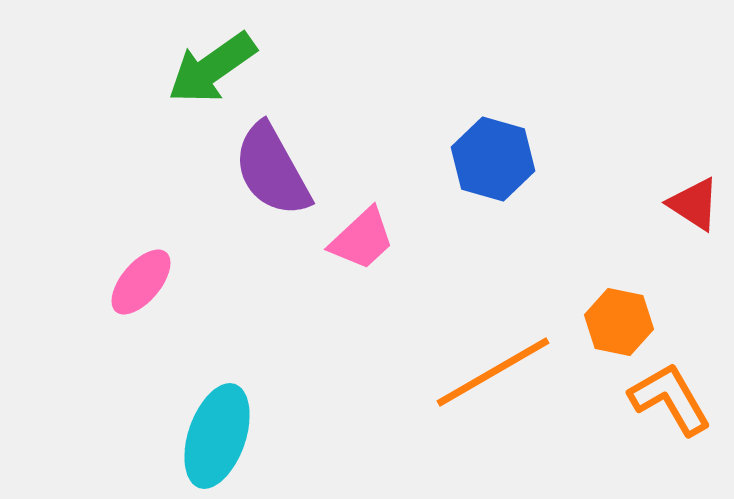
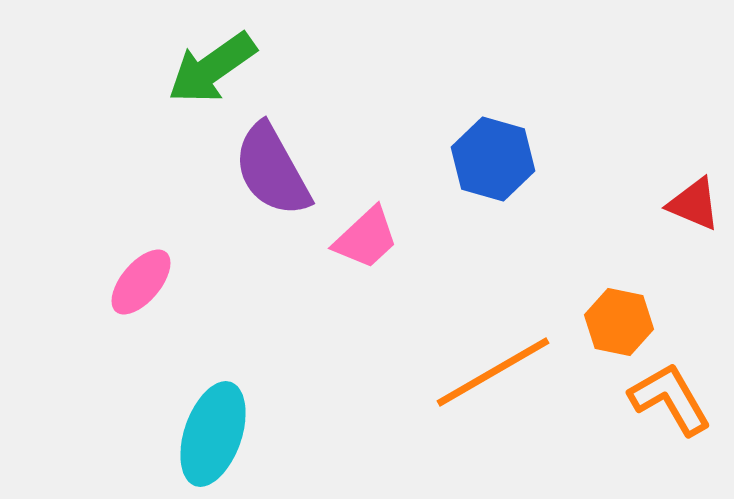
red triangle: rotated 10 degrees counterclockwise
pink trapezoid: moved 4 px right, 1 px up
cyan ellipse: moved 4 px left, 2 px up
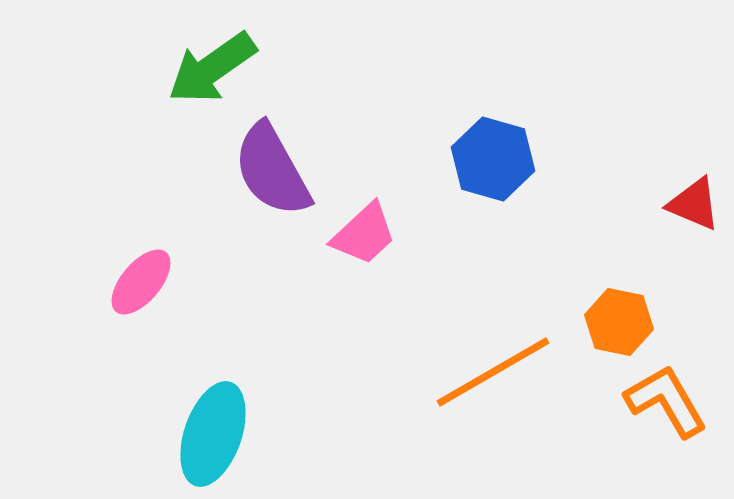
pink trapezoid: moved 2 px left, 4 px up
orange L-shape: moved 4 px left, 2 px down
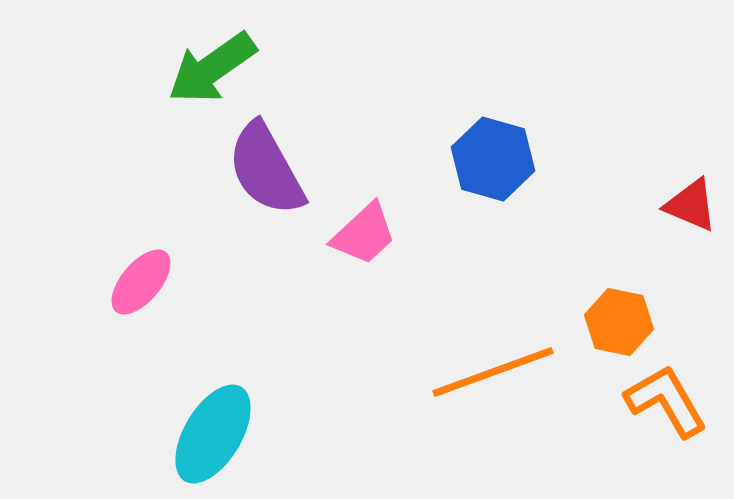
purple semicircle: moved 6 px left, 1 px up
red triangle: moved 3 px left, 1 px down
orange line: rotated 10 degrees clockwise
cyan ellipse: rotated 12 degrees clockwise
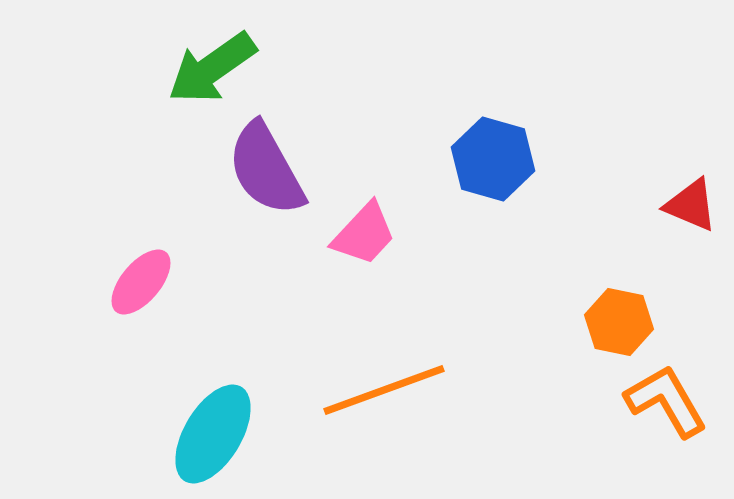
pink trapezoid: rotated 4 degrees counterclockwise
orange line: moved 109 px left, 18 px down
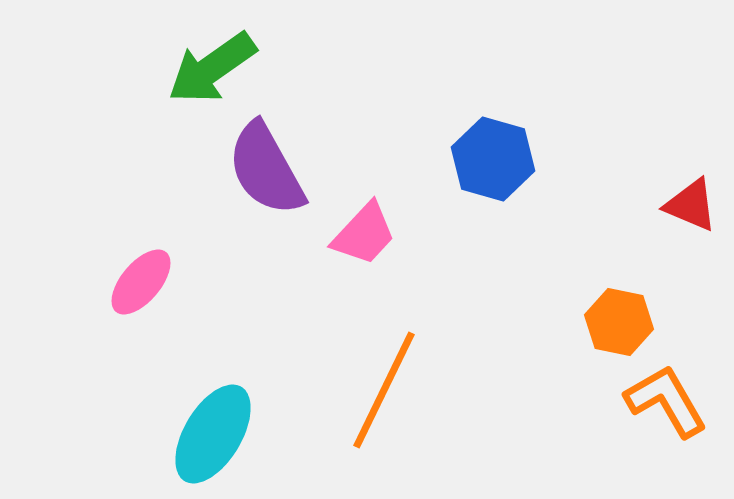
orange line: rotated 44 degrees counterclockwise
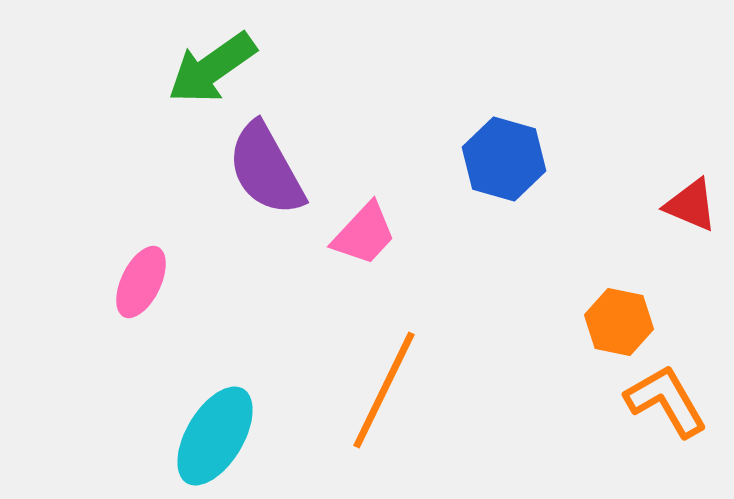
blue hexagon: moved 11 px right
pink ellipse: rotated 14 degrees counterclockwise
cyan ellipse: moved 2 px right, 2 px down
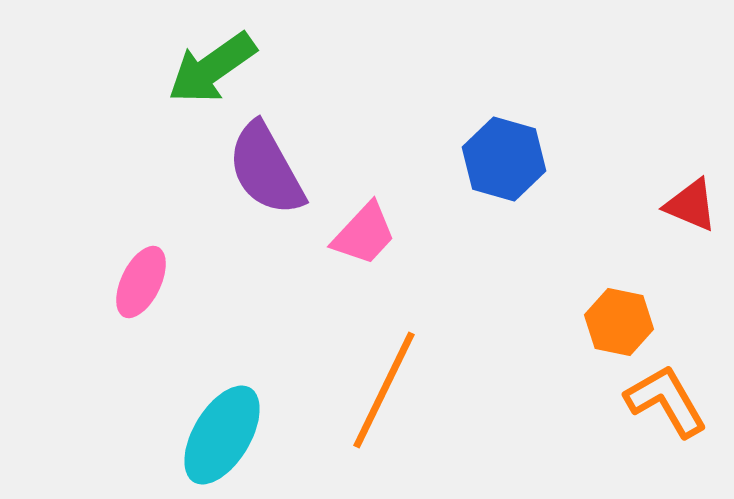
cyan ellipse: moved 7 px right, 1 px up
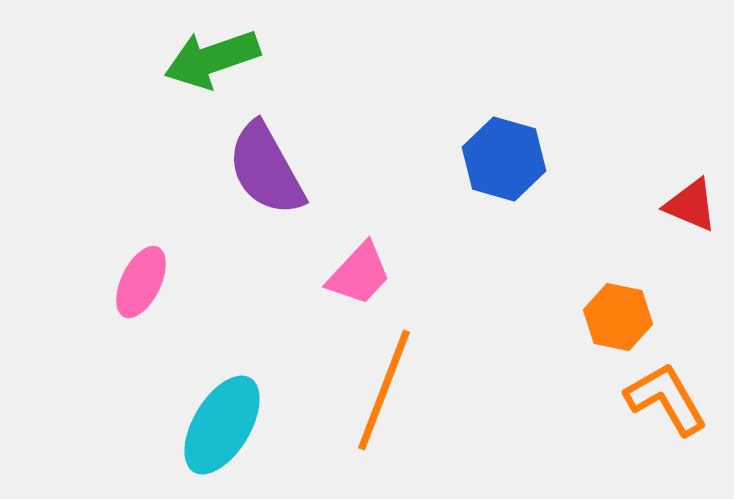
green arrow: moved 9 px up; rotated 16 degrees clockwise
pink trapezoid: moved 5 px left, 40 px down
orange hexagon: moved 1 px left, 5 px up
orange line: rotated 5 degrees counterclockwise
orange L-shape: moved 2 px up
cyan ellipse: moved 10 px up
